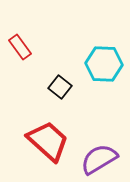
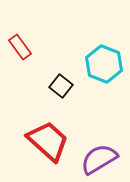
cyan hexagon: rotated 18 degrees clockwise
black square: moved 1 px right, 1 px up
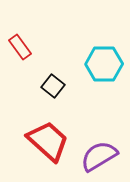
cyan hexagon: rotated 21 degrees counterclockwise
black square: moved 8 px left
purple semicircle: moved 3 px up
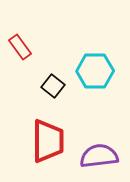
cyan hexagon: moved 9 px left, 7 px down
red trapezoid: rotated 48 degrees clockwise
purple semicircle: rotated 24 degrees clockwise
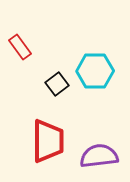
black square: moved 4 px right, 2 px up; rotated 15 degrees clockwise
